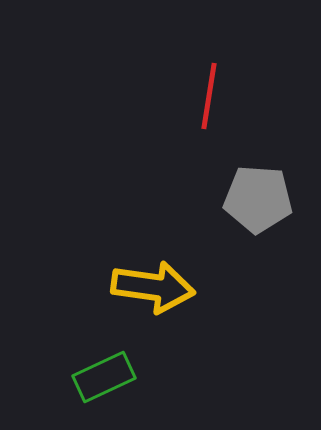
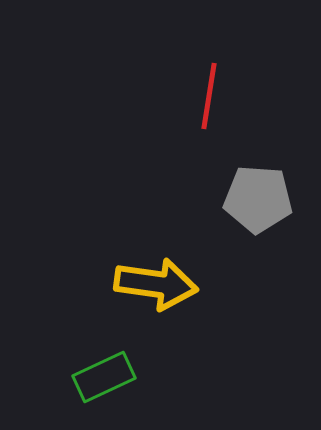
yellow arrow: moved 3 px right, 3 px up
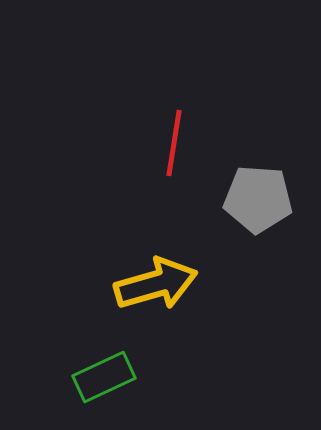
red line: moved 35 px left, 47 px down
yellow arrow: rotated 24 degrees counterclockwise
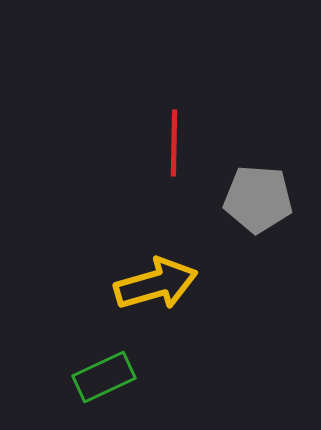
red line: rotated 8 degrees counterclockwise
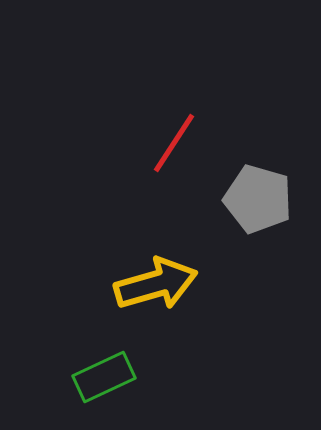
red line: rotated 32 degrees clockwise
gray pentagon: rotated 12 degrees clockwise
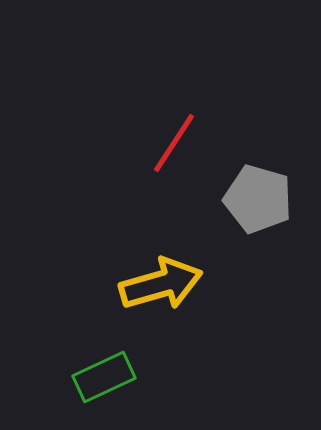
yellow arrow: moved 5 px right
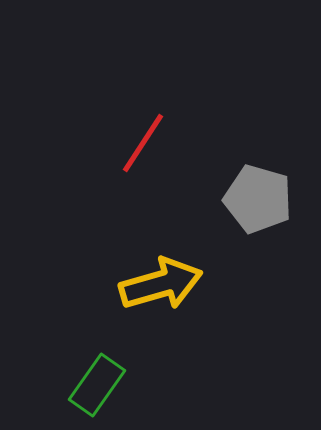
red line: moved 31 px left
green rectangle: moved 7 px left, 8 px down; rotated 30 degrees counterclockwise
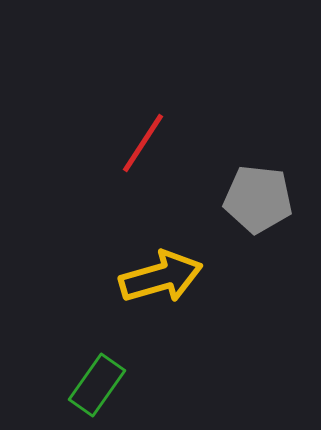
gray pentagon: rotated 10 degrees counterclockwise
yellow arrow: moved 7 px up
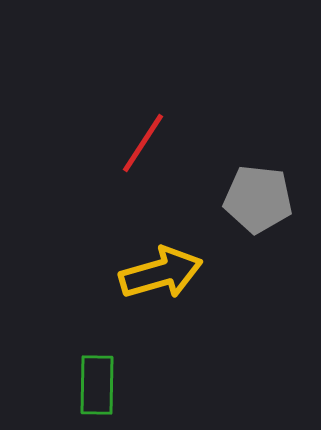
yellow arrow: moved 4 px up
green rectangle: rotated 34 degrees counterclockwise
